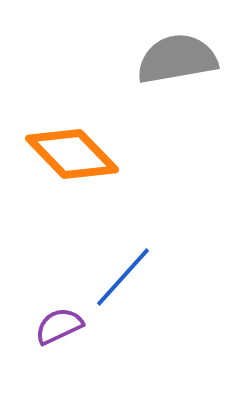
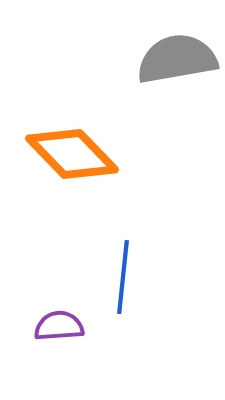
blue line: rotated 36 degrees counterclockwise
purple semicircle: rotated 21 degrees clockwise
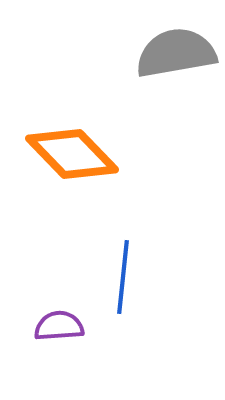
gray semicircle: moved 1 px left, 6 px up
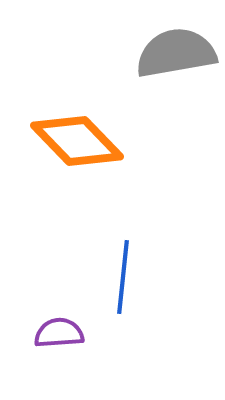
orange diamond: moved 5 px right, 13 px up
purple semicircle: moved 7 px down
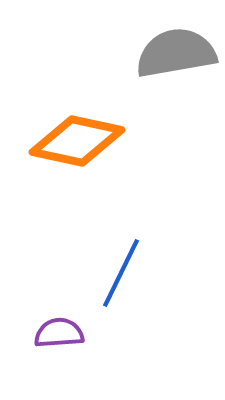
orange diamond: rotated 34 degrees counterclockwise
blue line: moved 2 px left, 4 px up; rotated 20 degrees clockwise
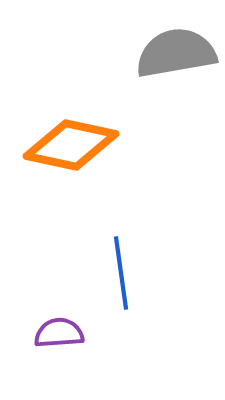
orange diamond: moved 6 px left, 4 px down
blue line: rotated 34 degrees counterclockwise
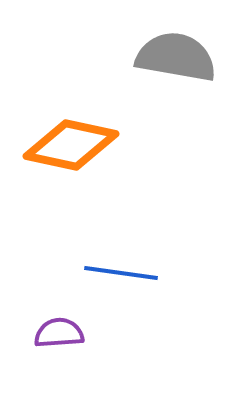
gray semicircle: moved 4 px down; rotated 20 degrees clockwise
blue line: rotated 74 degrees counterclockwise
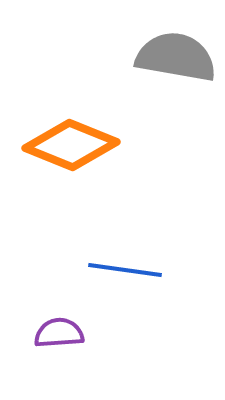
orange diamond: rotated 10 degrees clockwise
blue line: moved 4 px right, 3 px up
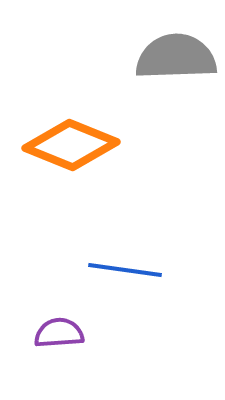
gray semicircle: rotated 12 degrees counterclockwise
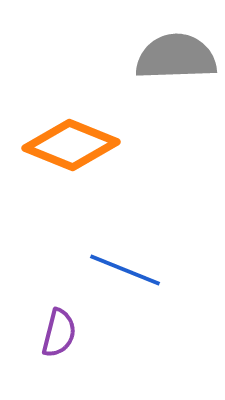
blue line: rotated 14 degrees clockwise
purple semicircle: rotated 108 degrees clockwise
